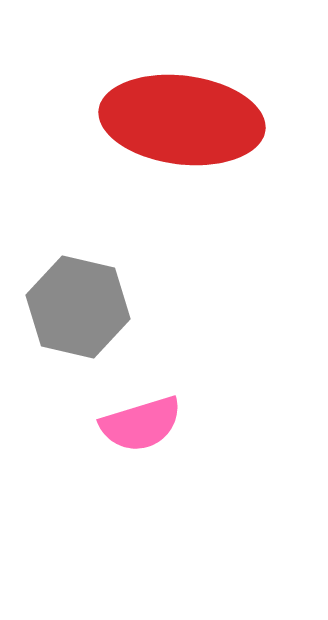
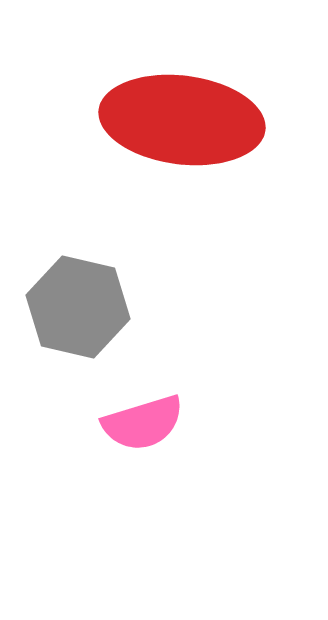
pink semicircle: moved 2 px right, 1 px up
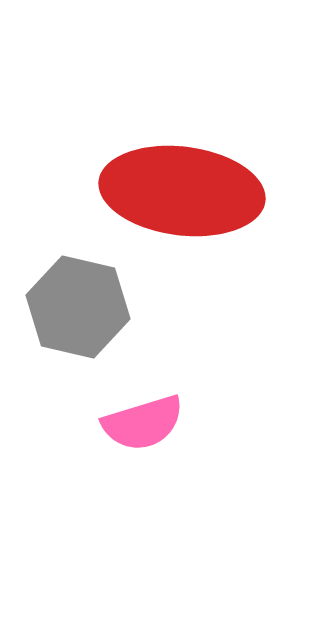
red ellipse: moved 71 px down
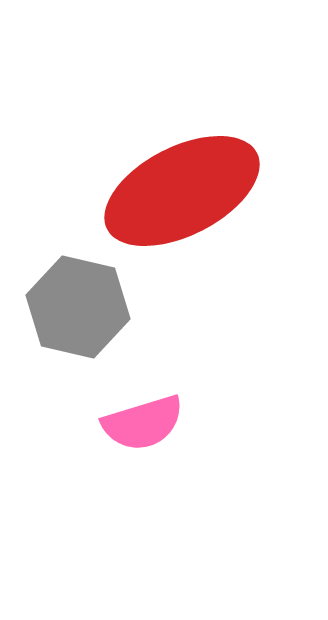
red ellipse: rotated 34 degrees counterclockwise
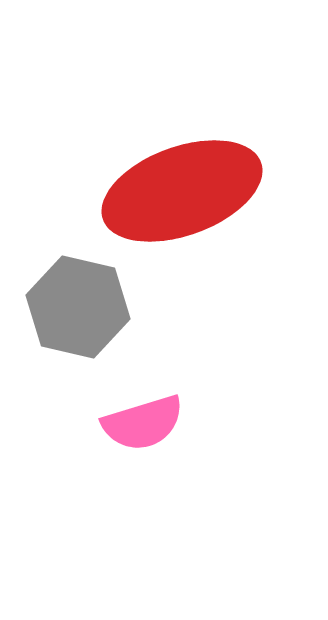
red ellipse: rotated 7 degrees clockwise
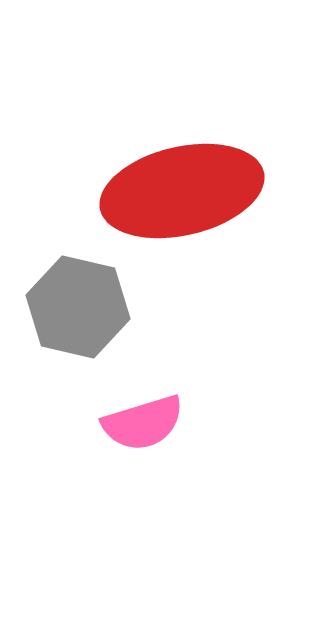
red ellipse: rotated 7 degrees clockwise
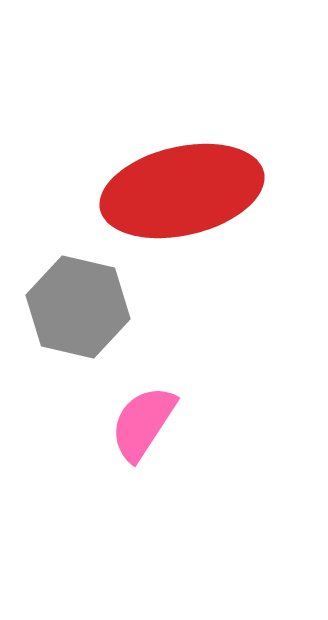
pink semicircle: rotated 140 degrees clockwise
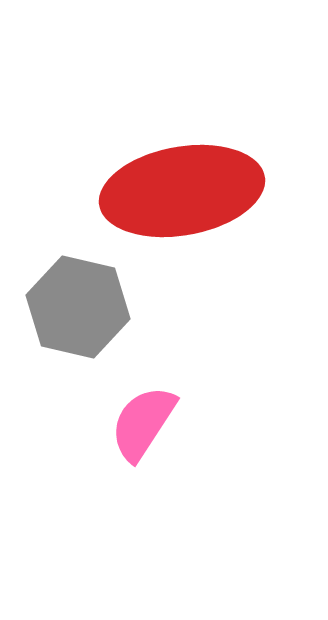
red ellipse: rotated 3 degrees clockwise
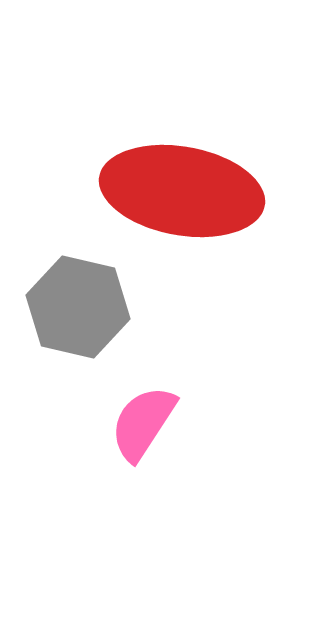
red ellipse: rotated 20 degrees clockwise
